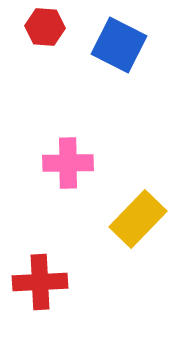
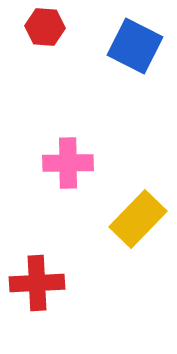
blue square: moved 16 px right, 1 px down
red cross: moved 3 px left, 1 px down
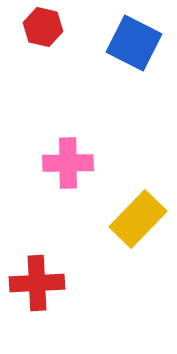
red hexagon: moved 2 px left; rotated 9 degrees clockwise
blue square: moved 1 px left, 3 px up
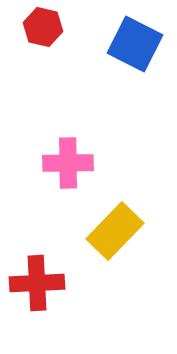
blue square: moved 1 px right, 1 px down
yellow rectangle: moved 23 px left, 12 px down
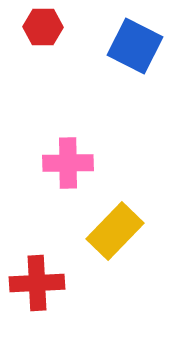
red hexagon: rotated 12 degrees counterclockwise
blue square: moved 2 px down
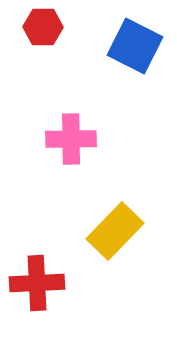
pink cross: moved 3 px right, 24 px up
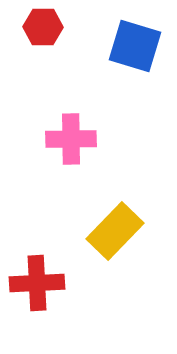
blue square: rotated 10 degrees counterclockwise
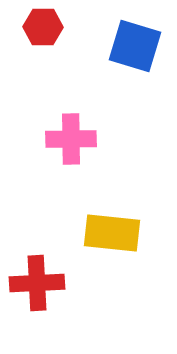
yellow rectangle: moved 3 px left, 2 px down; rotated 52 degrees clockwise
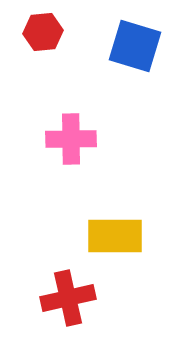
red hexagon: moved 5 px down; rotated 6 degrees counterclockwise
yellow rectangle: moved 3 px right, 3 px down; rotated 6 degrees counterclockwise
red cross: moved 31 px right, 15 px down; rotated 10 degrees counterclockwise
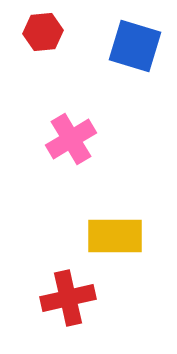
pink cross: rotated 30 degrees counterclockwise
